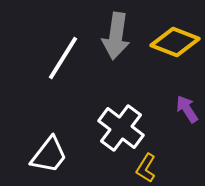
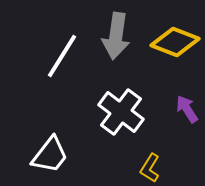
white line: moved 1 px left, 2 px up
white cross: moved 16 px up
white trapezoid: moved 1 px right
yellow L-shape: moved 4 px right
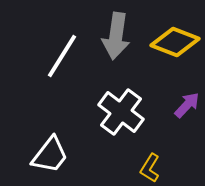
purple arrow: moved 4 px up; rotated 76 degrees clockwise
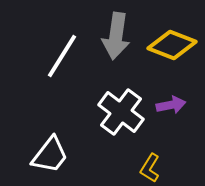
yellow diamond: moved 3 px left, 3 px down
purple arrow: moved 16 px left; rotated 36 degrees clockwise
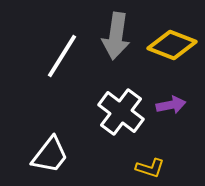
yellow L-shape: rotated 104 degrees counterclockwise
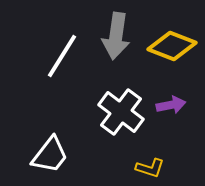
yellow diamond: moved 1 px down
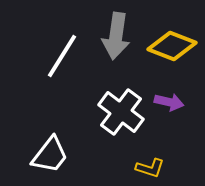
purple arrow: moved 2 px left, 3 px up; rotated 24 degrees clockwise
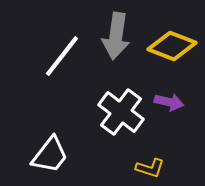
white line: rotated 6 degrees clockwise
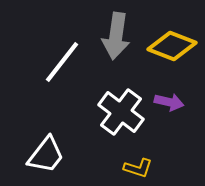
white line: moved 6 px down
white trapezoid: moved 4 px left
yellow L-shape: moved 12 px left
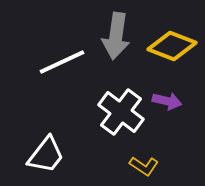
white line: rotated 27 degrees clockwise
purple arrow: moved 2 px left, 1 px up
yellow L-shape: moved 6 px right, 2 px up; rotated 16 degrees clockwise
